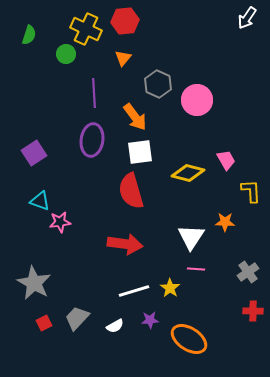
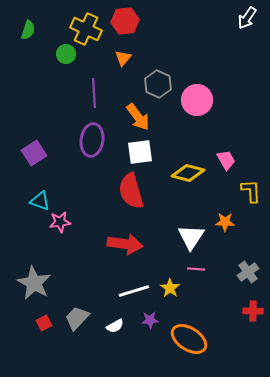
green semicircle: moved 1 px left, 5 px up
orange arrow: moved 3 px right
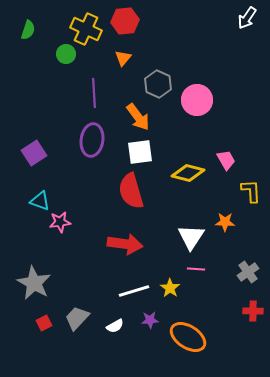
orange ellipse: moved 1 px left, 2 px up
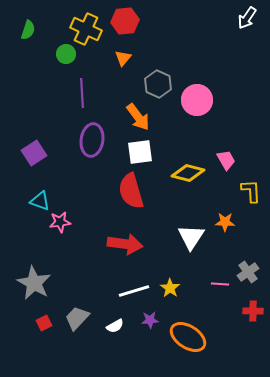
purple line: moved 12 px left
pink line: moved 24 px right, 15 px down
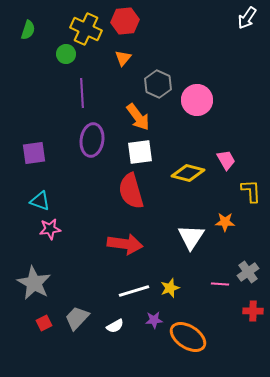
purple square: rotated 25 degrees clockwise
pink star: moved 10 px left, 7 px down
yellow star: rotated 18 degrees clockwise
purple star: moved 4 px right
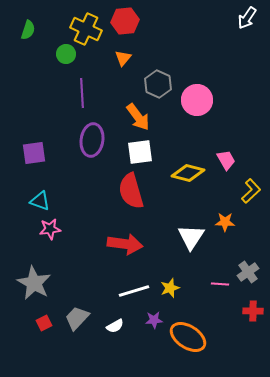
yellow L-shape: rotated 50 degrees clockwise
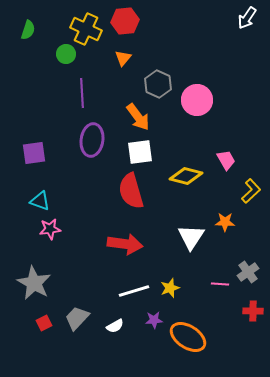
yellow diamond: moved 2 px left, 3 px down
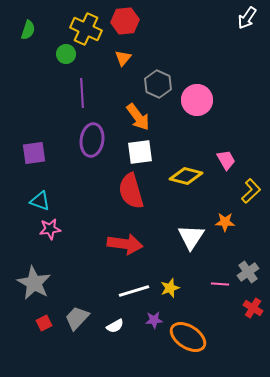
red cross: moved 3 px up; rotated 30 degrees clockwise
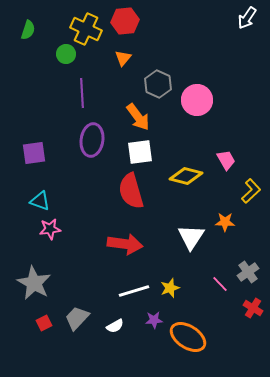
pink line: rotated 42 degrees clockwise
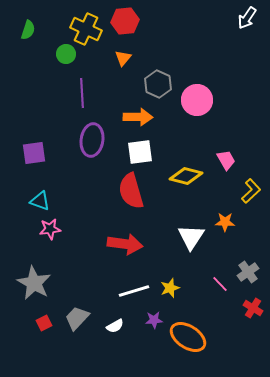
orange arrow: rotated 52 degrees counterclockwise
